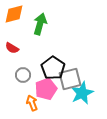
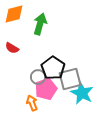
gray circle: moved 15 px right, 2 px down
cyan star: rotated 20 degrees counterclockwise
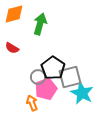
gray square: moved 2 px up
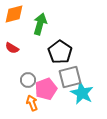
black pentagon: moved 7 px right, 16 px up
gray circle: moved 10 px left, 3 px down
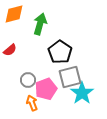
red semicircle: moved 2 px left, 2 px down; rotated 72 degrees counterclockwise
cyan star: rotated 10 degrees clockwise
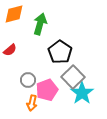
gray square: moved 3 px right; rotated 30 degrees counterclockwise
pink pentagon: moved 1 px right, 1 px down
orange arrow: rotated 147 degrees counterclockwise
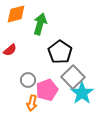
orange diamond: moved 2 px right
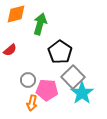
pink pentagon: rotated 25 degrees clockwise
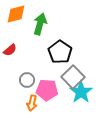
gray circle: moved 1 px left
cyan star: moved 1 px left, 1 px up
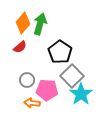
orange diamond: moved 7 px right, 9 px down; rotated 35 degrees counterclockwise
red semicircle: moved 10 px right, 3 px up
gray square: moved 1 px left, 1 px up
cyan star: moved 2 px down
orange arrow: rotated 84 degrees clockwise
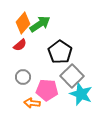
green arrow: rotated 40 degrees clockwise
red semicircle: moved 2 px up
gray circle: moved 4 px left, 3 px up
cyan star: rotated 15 degrees counterclockwise
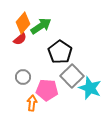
green arrow: moved 1 px right, 2 px down
red semicircle: moved 6 px up
cyan star: moved 9 px right, 6 px up
orange arrow: rotated 91 degrees clockwise
